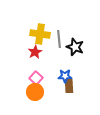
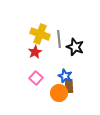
yellow cross: rotated 12 degrees clockwise
blue star: rotated 24 degrees clockwise
orange circle: moved 24 px right, 1 px down
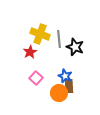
red star: moved 5 px left
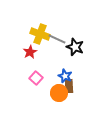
gray line: moved 2 px left; rotated 60 degrees counterclockwise
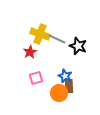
black star: moved 3 px right, 1 px up
pink square: rotated 32 degrees clockwise
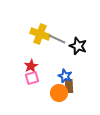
red star: moved 1 px right, 14 px down
pink square: moved 4 px left
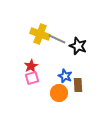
brown rectangle: moved 9 px right, 1 px up
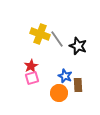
gray line: rotated 30 degrees clockwise
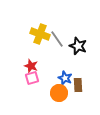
red star: rotated 24 degrees counterclockwise
blue star: moved 2 px down
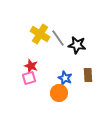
yellow cross: rotated 12 degrees clockwise
gray line: moved 1 px right, 1 px up
black star: moved 1 px left, 1 px up; rotated 12 degrees counterclockwise
pink square: moved 3 px left
brown rectangle: moved 10 px right, 10 px up
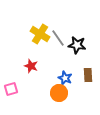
pink square: moved 18 px left, 11 px down
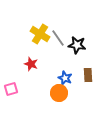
red star: moved 2 px up
